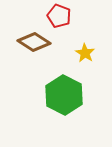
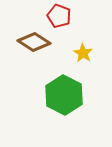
yellow star: moved 2 px left
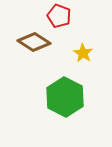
green hexagon: moved 1 px right, 2 px down
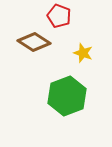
yellow star: rotated 12 degrees counterclockwise
green hexagon: moved 2 px right, 1 px up; rotated 12 degrees clockwise
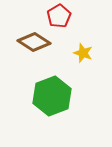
red pentagon: rotated 20 degrees clockwise
green hexagon: moved 15 px left
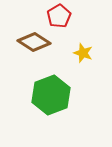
green hexagon: moved 1 px left, 1 px up
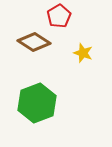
green hexagon: moved 14 px left, 8 px down
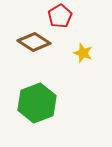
red pentagon: moved 1 px right
